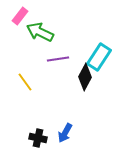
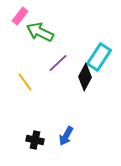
purple line: moved 4 px down; rotated 35 degrees counterclockwise
blue arrow: moved 1 px right, 3 px down
black cross: moved 3 px left, 2 px down
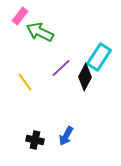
purple line: moved 3 px right, 5 px down
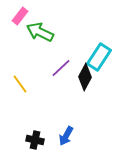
yellow line: moved 5 px left, 2 px down
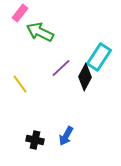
pink rectangle: moved 3 px up
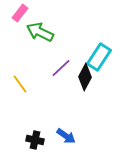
blue arrow: rotated 84 degrees counterclockwise
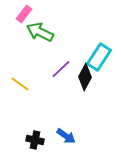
pink rectangle: moved 4 px right, 1 px down
purple line: moved 1 px down
yellow line: rotated 18 degrees counterclockwise
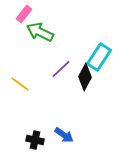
blue arrow: moved 2 px left, 1 px up
